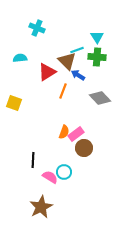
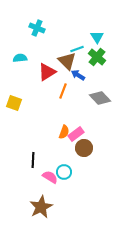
cyan line: moved 1 px up
green cross: rotated 36 degrees clockwise
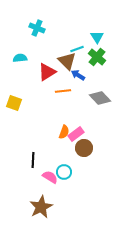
orange line: rotated 63 degrees clockwise
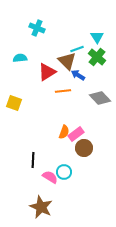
brown star: rotated 20 degrees counterclockwise
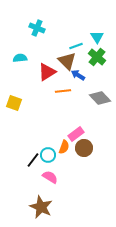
cyan line: moved 1 px left, 3 px up
orange semicircle: moved 15 px down
black line: rotated 35 degrees clockwise
cyan circle: moved 16 px left, 17 px up
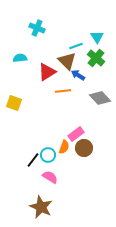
green cross: moved 1 px left, 1 px down
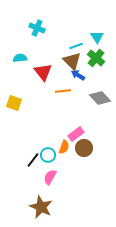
brown triangle: moved 5 px right
red triangle: moved 4 px left; rotated 36 degrees counterclockwise
pink semicircle: rotated 91 degrees counterclockwise
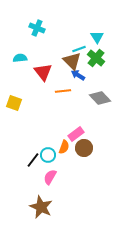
cyan line: moved 3 px right, 3 px down
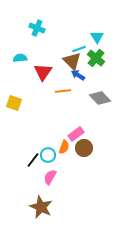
red triangle: rotated 12 degrees clockwise
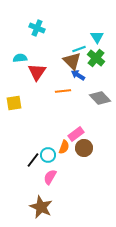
red triangle: moved 6 px left
yellow square: rotated 28 degrees counterclockwise
